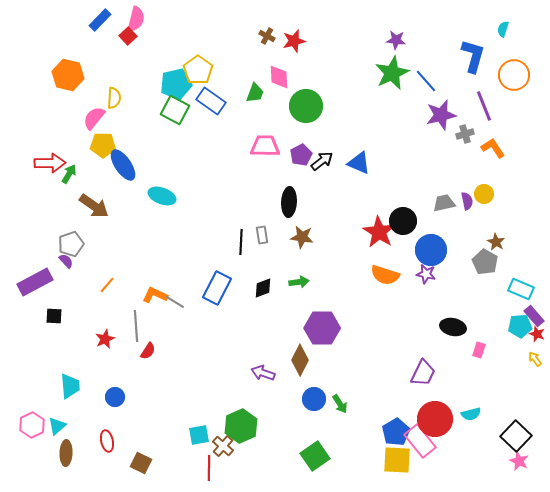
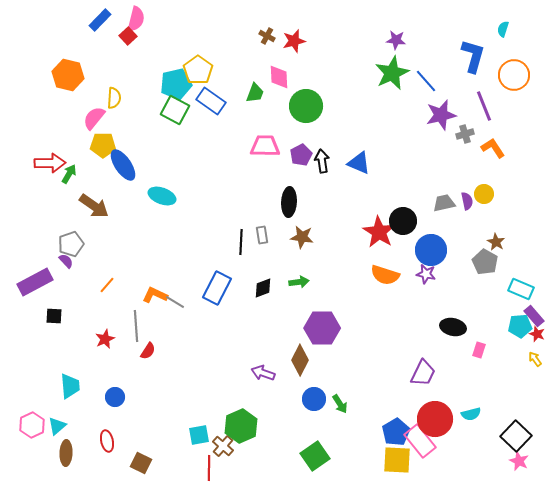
black arrow at (322, 161): rotated 60 degrees counterclockwise
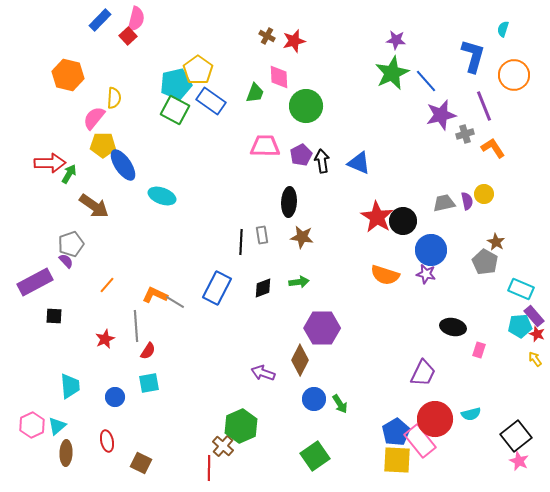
red star at (379, 232): moved 2 px left, 15 px up
cyan square at (199, 435): moved 50 px left, 52 px up
black square at (516, 436): rotated 8 degrees clockwise
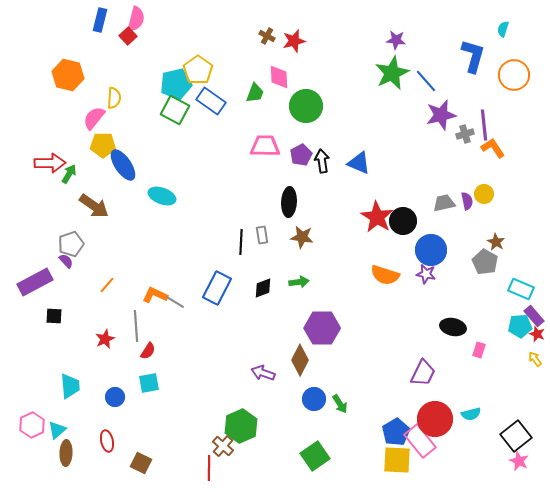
blue rectangle at (100, 20): rotated 30 degrees counterclockwise
purple line at (484, 106): moved 19 px down; rotated 16 degrees clockwise
cyan triangle at (57, 426): moved 4 px down
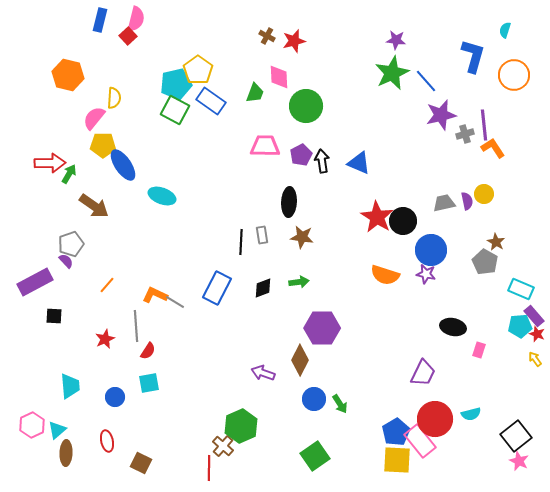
cyan semicircle at (503, 29): moved 2 px right, 1 px down
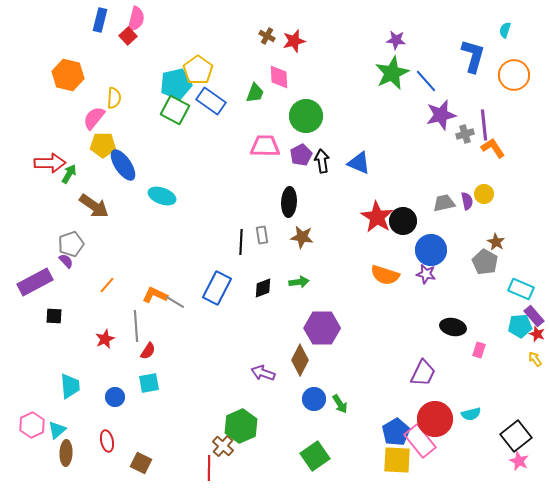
green circle at (306, 106): moved 10 px down
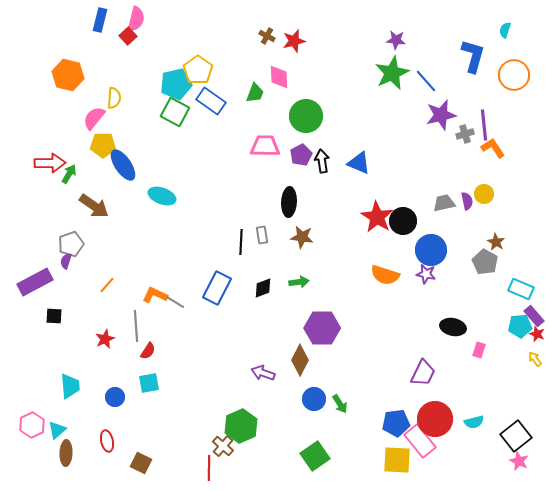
green square at (175, 110): moved 2 px down
purple semicircle at (66, 261): rotated 119 degrees counterclockwise
cyan semicircle at (471, 414): moved 3 px right, 8 px down
blue pentagon at (396, 432): moved 9 px up; rotated 24 degrees clockwise
